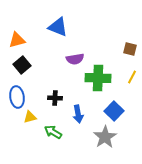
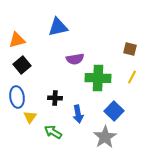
blue triangle: rotated 35 degrees counterclockwise
yellow triangle: rotated 40 degrees counterclockwise
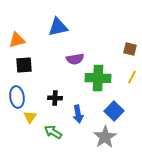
black square: moved 2 px right; rotated 36 degrees clockwise
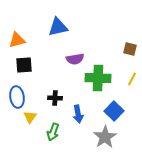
yellow line: moved 2 px down
green arrow: rotated 102 degrees counterclockwise
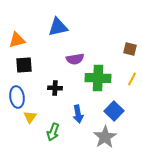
black cross: moved 10 px up
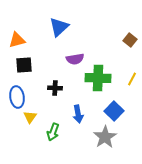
blue triangle: moved 1 px right; rotated 30 degrees counterclockwise
brown square: moved 9 px up; rotated 24 degrees clockwise
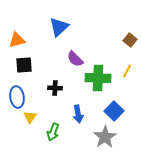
purple semicircle: rotated 54 degrees clockwise
yellow line: moved 5 px left, 8 px up
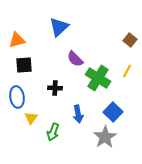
green cross: rotated 30 degrees clockwise
blue square: moved 1 px left, 1 px down
yellow triangle: moved 1 px right, 1 px down
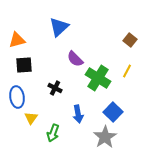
black cross: rotated 24 degrees clockwise
green arrow: moved 1 px down
